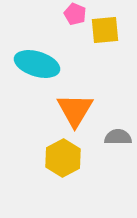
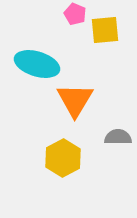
orange triangle: moved 10 px up
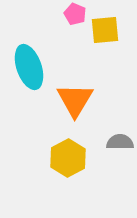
cyan ellipse: moved 8 px left, 3 px down; rotated 54 degrees clockwise
gray semicircle: moved 2 px right, 5 px down
yellow hexagon: moved 5 px right
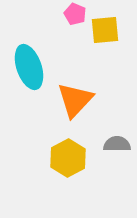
orange triangle: rotated 12 degrees clockwise
gray semicircle: moved 3 px left, 2 px down
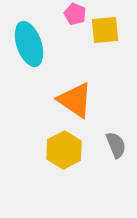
cyan ellipse: moved 23 px up
orange triangle: rotated 39 degrees counterclockwise
gray semicircle: moved 1 px left, 1 px down; rotated 68 degrees clockwise
yellow hexagon: moved 4 px left, 8 px up
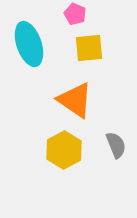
yellow square: moved 16 px left, 18 px down
